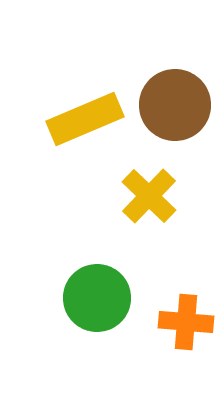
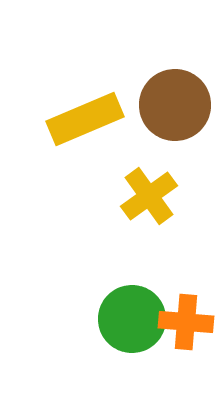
yellow cross: rotated 10 degrees clockwise
green circle: moved 35 px right, 21 px down
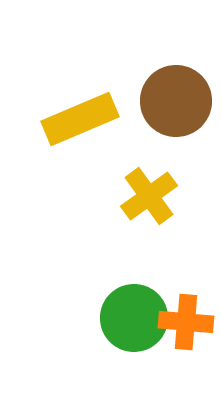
brown circle: moved 1 px right, 4 px up
yellow rectangle: moved 5 px left
green circle: moved 2 px right, 1 px up
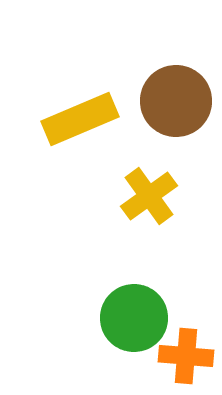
orange cross: moved 34 px down
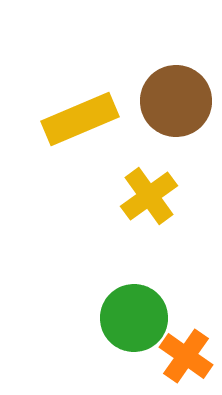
orange cross: rotated 30 degrees clockwise
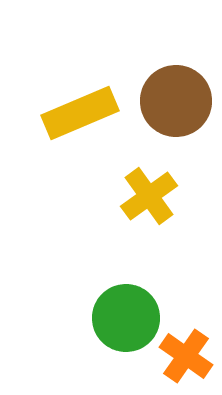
yellow rectangle: moved 6 px up
green circle: moved 8 px left
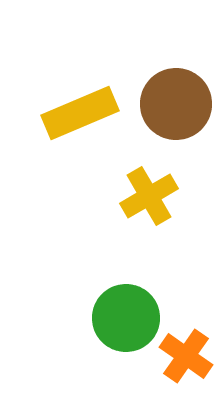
brown circle: moved 3 px down
yellow cross: rotated 6 degrees clockwise
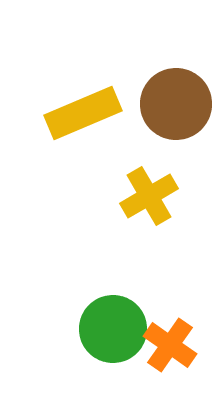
yellow rectangle: moved 3 px right
green circle: moved 13 px left, 11 px down
orange cross: moved 16 px left, 11 px up
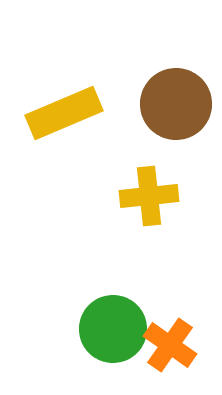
yellow rectangle: moved 19 px left
yellow cross: rotated 24 degrees clockwise
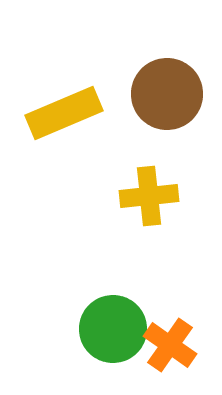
brown circle: moved 9 px left, 10 px up
